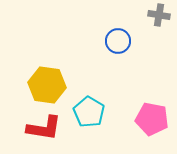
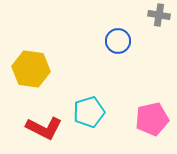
yellow hexagon: moved 16 px left, 16 px up
cyan pentagon: rotated 24 degrees clockwise
pink pentagon: rotated 24 degrees counterclockwise
red L-shape: rotated 18 degrees clockwise
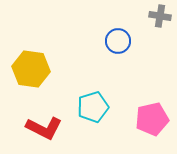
gray cross: moved 1 px right, 1 px down
cyan pentagon: moved 4 px right, 5 px up
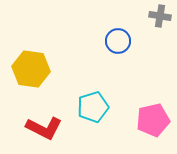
pink pentagon: moved 1 px right, 1 px down
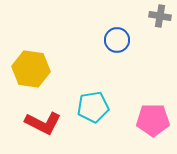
blue circle: moved 1 px left, 1 px up
cyan pentagon: rotated 8 degrees clockwise
pink pentagon: rotated 12 degrees clockwise
red L-shape: moved 1 px left, 5 px up
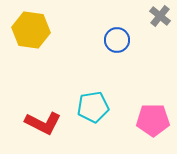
gray cross: rotated 30 degrees clockwise
yellow hexagon: moved 39 px up
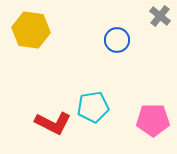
red L-shape: moved 10 px right
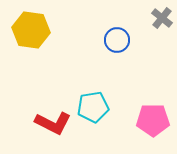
gray cross: moved 2 px right, 2 px down
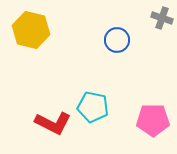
gray cross: rotated 20 degrees counterclockwise
yellow hexagon: rotated 6 degrees clockwise
cyan pentagon: rotated 20 degrees clockwise
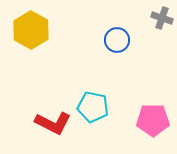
yellow hexagon: rotated 15 degrees clockwise
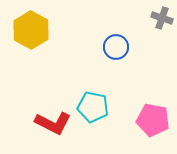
blue circle: moved 1 px left, 7 px down
pink pentagon: rotated 12 degrees clockwise
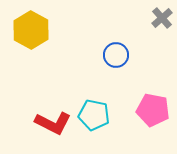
gray cross: rotated 30 degrees clockwise
blue circle: moved 8 px down
cyan pentagon: moved 1 px right, 8 px down
pink pentagon: moved 10 px up
